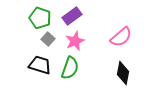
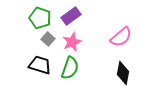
purple rectangle: moved 1 px left
pink star: moved 3 px left, 1 px down
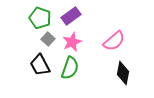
pink semicircle: moved 7 px left, 4 px down
black trapezoid: rotated 135 degrees counterclockwise
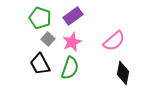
purple rectangle: moved 2 px right
black trapezoid: moved 1 px up
